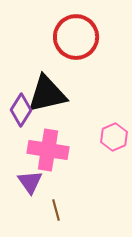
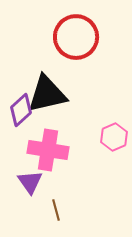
purple diamond: rotated 16 degrees clockwise
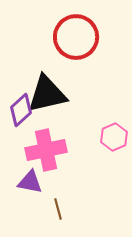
pink cross: moved 2 px left; rotated 21 degrees counterclockwise
purple triangle: rotated 44 degrees counterclockwise
brown line: moved 2 px right, 1 px up
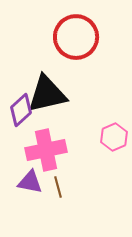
brown line: moved 22 px up
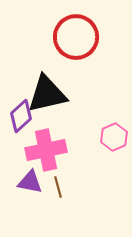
purple diamond: moved 6 px down
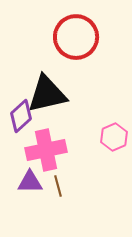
purple triangle: rotated 12 degrees counterclockwise
brown line: moved 1 px up
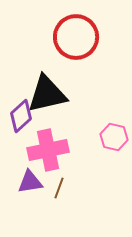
pink hexagon: rotated 24 degrees counterclockwise
pink cross: moved 2 px right
purple triangle: rotated 8 degrees counterclockwise
brown line: moved 1 px right, 2 px down; rotated 35 degrees clockwise
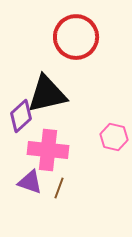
pink cross: rotated 18 degrees clockwise
purple triangle: rotated 28 degrees clockwise
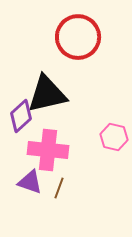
red circle: moved 2 px right
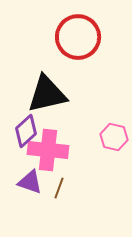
purple diamond: moved 5 px right, 15 px down
